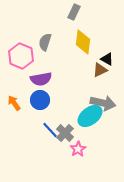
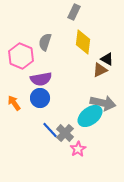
blue circle: moved 2 px up
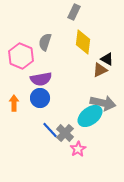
orange arrow: rotated 35 degrees clockwise
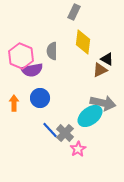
gray semicircle: moved 7 px right, 9 px down; rotated 18 degrees counterclockwise
purple semicircle: moved 9 px left, 9 px up
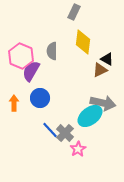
purple semicircle: moved 1 px left, 1 px down; rotated 130 degrees clockwise
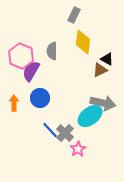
gray rectangle: moved 3 px down
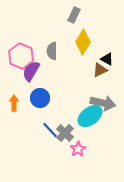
yellow diamond: rotated 25 degrees clockwise
